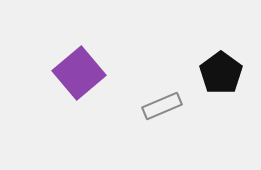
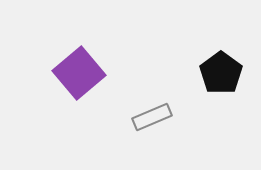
gray rectangle: moved 10 px left, 11 px down
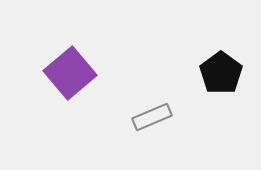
purple square: moved 9 px left
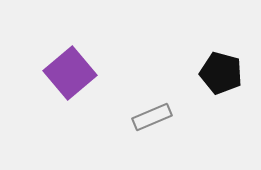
black pentagon: rotated 21 degrees counterclockwise
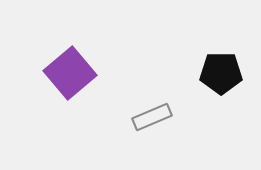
black pentagon: rotated 15 degrees counterclockwise
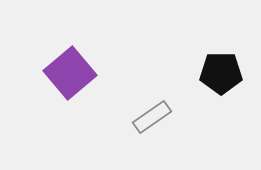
gray rectangle: rotated 12 degrees counterclockwise
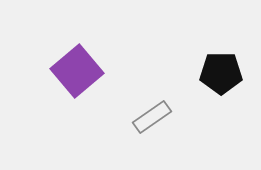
purple square: moved 7 px right, 2 px up
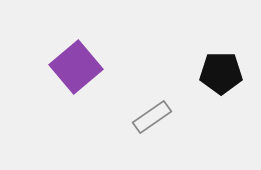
purple square: moved 1 px left, 4 px up
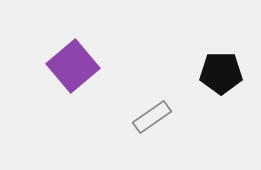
purple square: moved 3 px left, 1 px up
